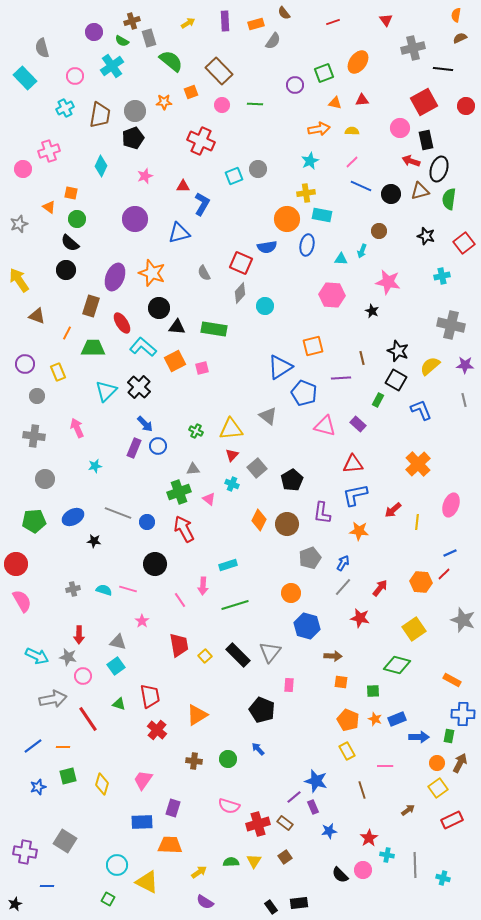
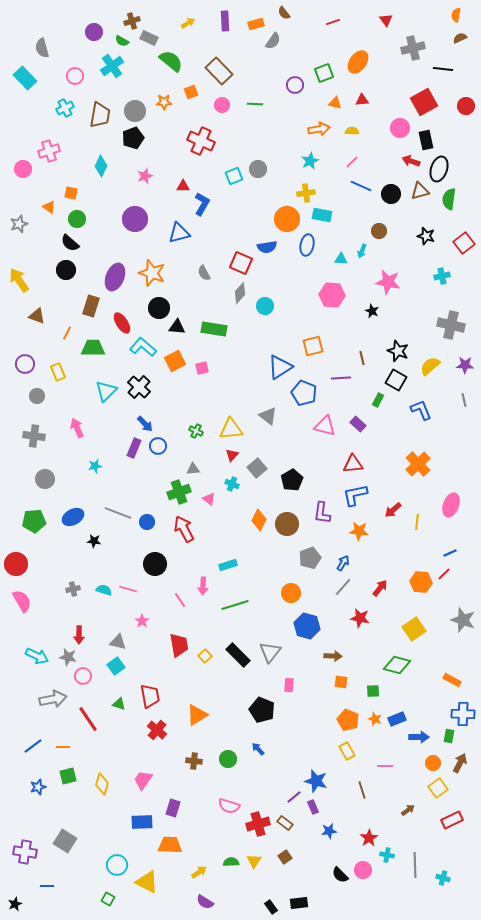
gray rectangle at (149, 38): rotated 48 degrees counterclockwise
orange circle at (437, 763): moved 4 px left
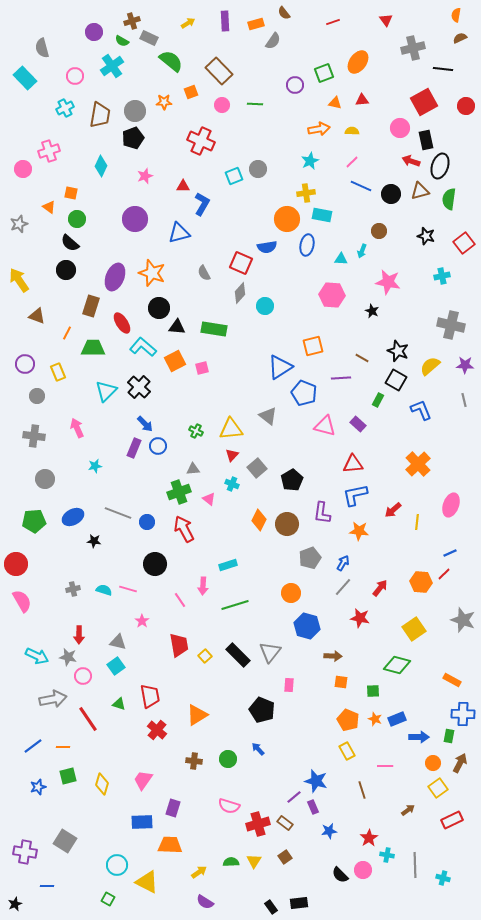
black ellipse at (439, 169): moved 1 px right, 3 px up
brown line at (362, 358): rotated 48 degrees counterclockwise
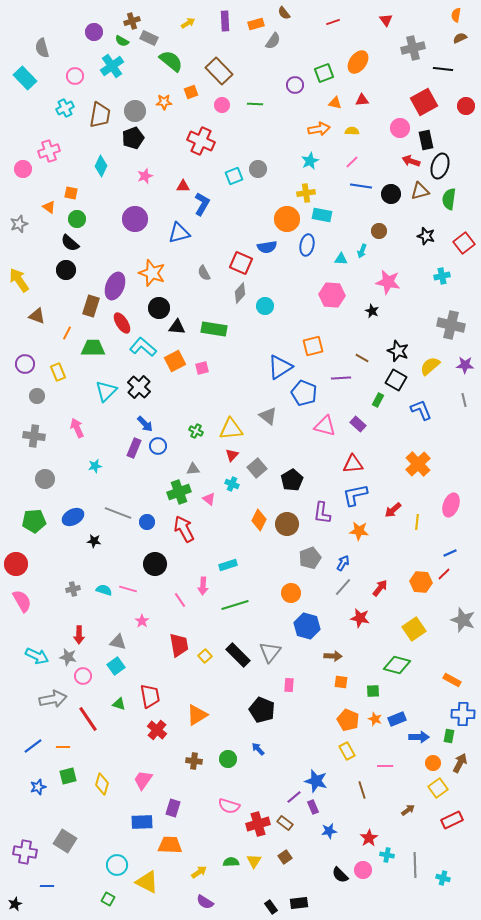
blue line at (361, 186): rotated 15 degrees counterclockwise
purple ellipse at (115, 277): moved 9 px down
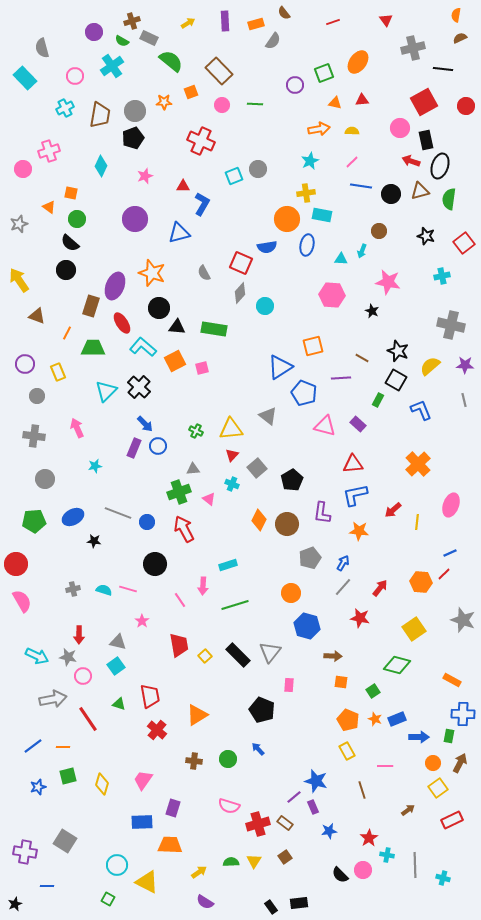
green square at (373, 691): rotated 32 degrees counterclockwise
